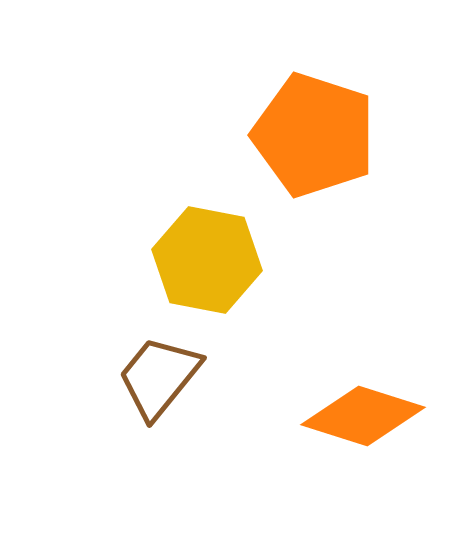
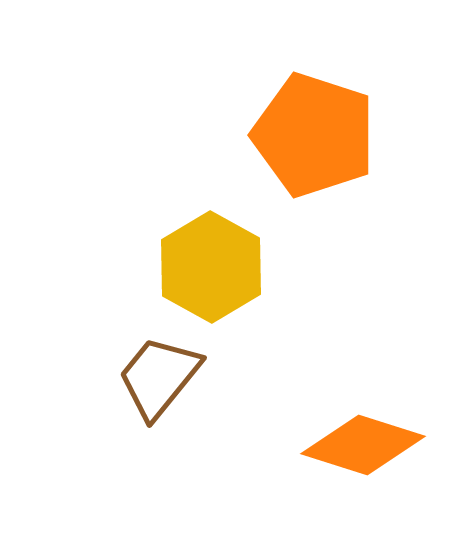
yellow hexagon: moved 4 px right, 7 px down; rotated 18 degrees clockwise
orange diamond: moved 29 px down
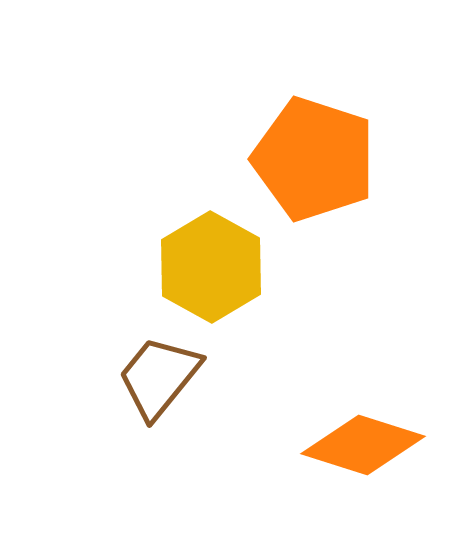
orange pentagon: moved 24 px down
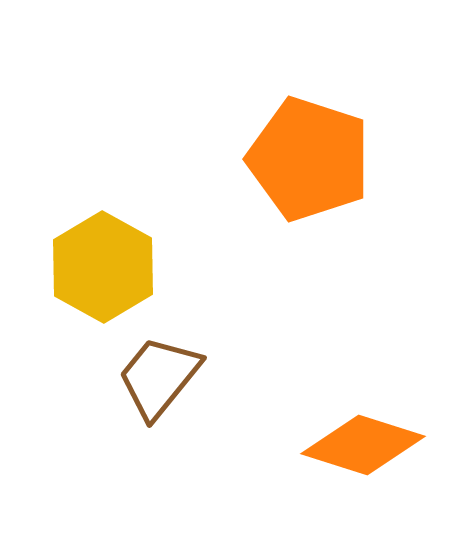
orange pentagon: moved 5 px left
yellow hexagon: moved 108 px left
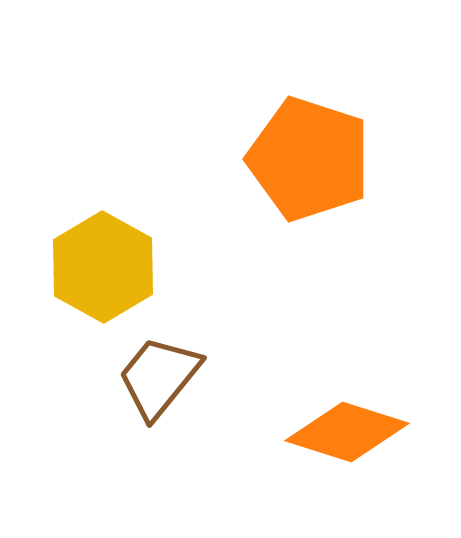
orange diamond: moved 16 px left, 13 px up
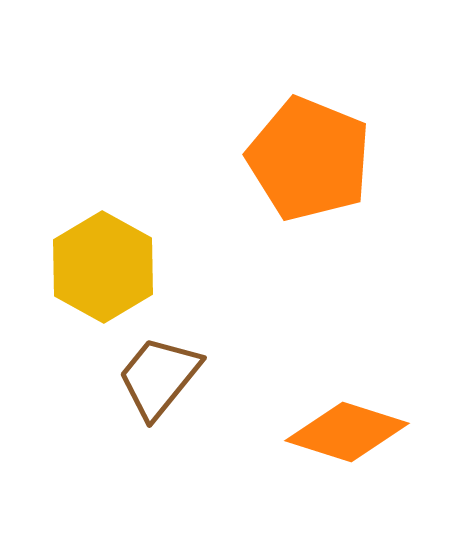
orange pentagon: rotated 4 degrees clockwise
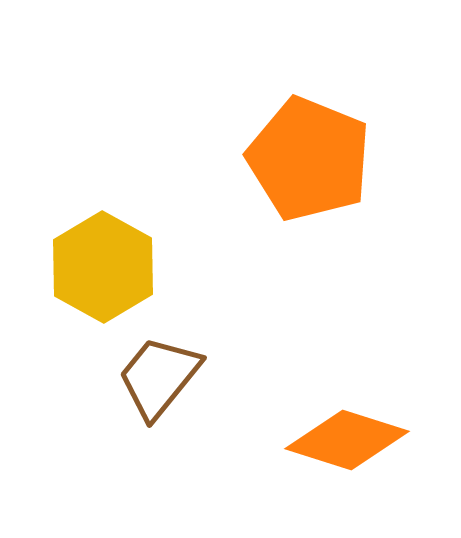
orange diamond: moved 8 px down
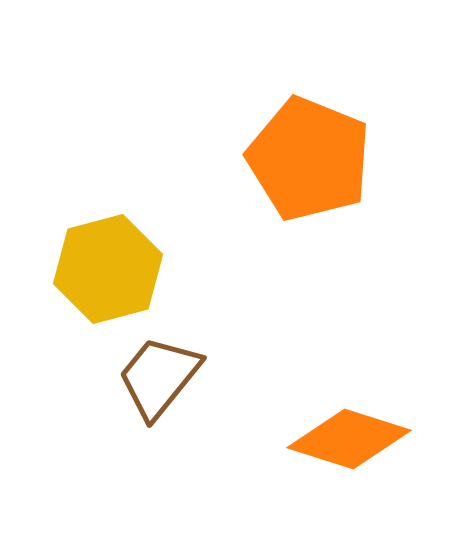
yellow hexagon: moved 5 px right, 2 px down; rotated 16 degrees clockwise
orange diamond: moved 2 px right, 1 px up
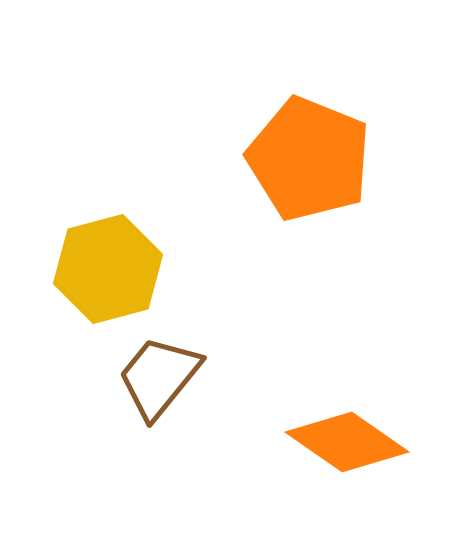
orange diamond: moved 2 px left, 3 px down; rotated 17 degrees clockwise
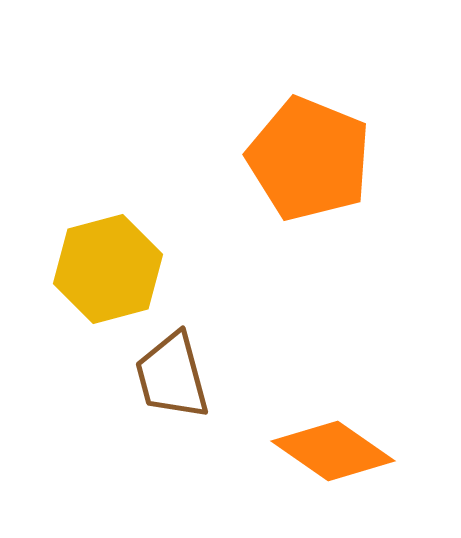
brown trapezoid: moved 13 px right, 1 px up; rotated 54 degrees counterclockwise
orange diamond: moved 14 px left, 9 px down
